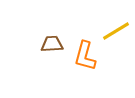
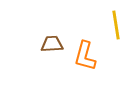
yellow line: moved 6 px up; rotated 68 degrees counterclockwise
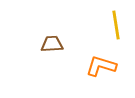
orange L-shape: moved 16 px right, 10 px down; rotated 92 degrees clockwise
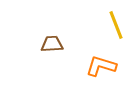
yellow line: rotated 12 degrees counterclockwise
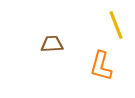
orange L-shape: rotated 92 degrees counterclockwise
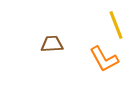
orange L-shape: moved 3 px right, 7 px up; rotated 44 degrees counterclockwise
